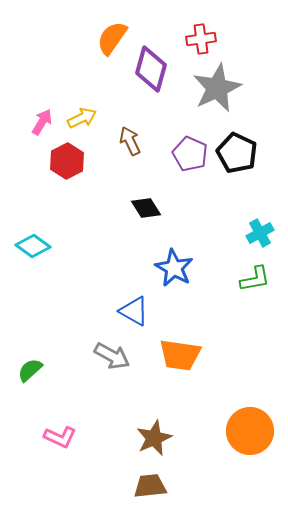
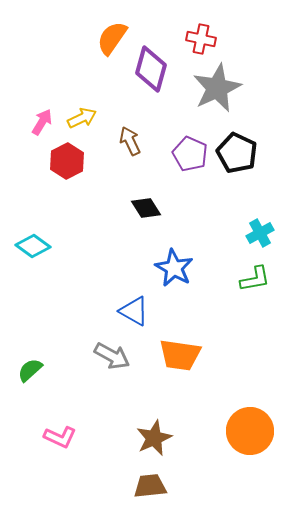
red cross: rotated 20 degrees clockwise
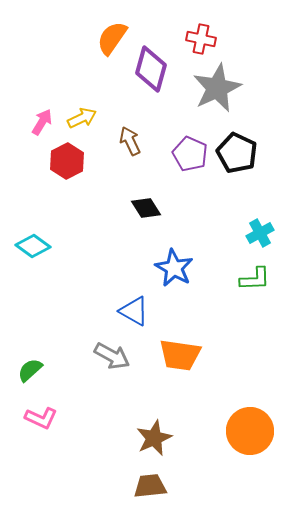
green L-shape: rotated 8 degrees clockwise
pink L-shape: moved 19 px left, 19 px up
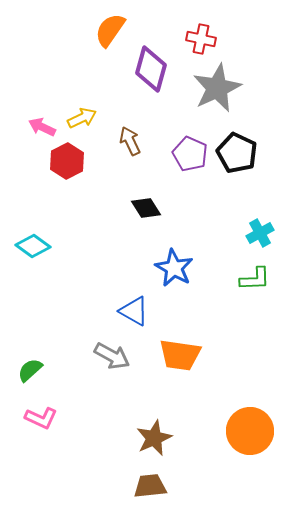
orange semicircle: moved 2 px left, 8 px up
pink arrow: moved 5 px down; rotated 96 degrees counterclockwise
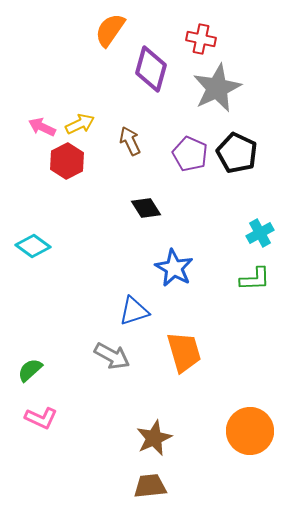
yellow arrow: moved 2 px left, 6 px down
blue triangle: rotated 48 degrees counterclockwise
orange trapezoid: moved 4 px right, 3 px up; rotated 114 degrees counterclockwise
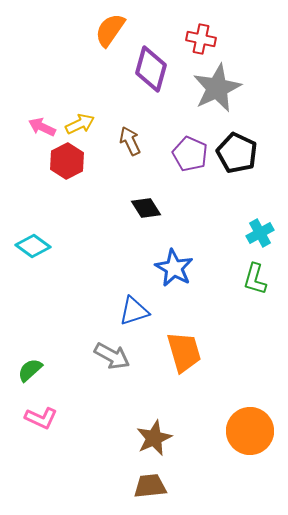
green L-shape: rotated 108 degrees clockwise
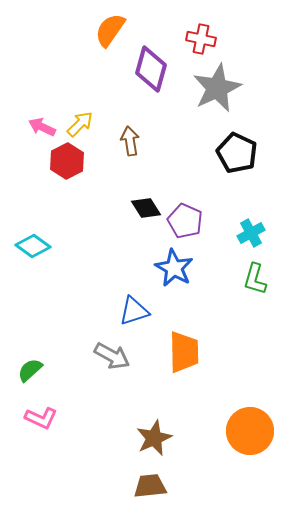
yellow arrow: rotated 20 degrees counterclockwise
brown arrow: rotated 16 degrees clockwise
purple pentagon: moved 5 px left, 67 px down
cyan cross: moved 9 px left
orange trapezoid: rotated 15 degrees clockwise
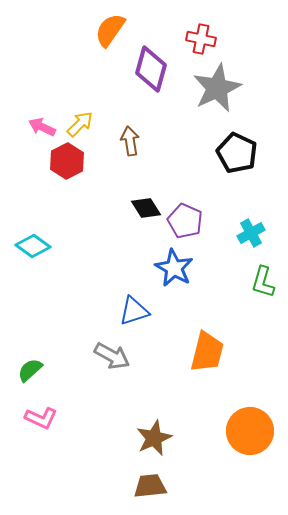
green L-shape: moved 8 px right, 3 px down
orange trapezoid: moved 23 px right; rotated 15 degrees clockwise
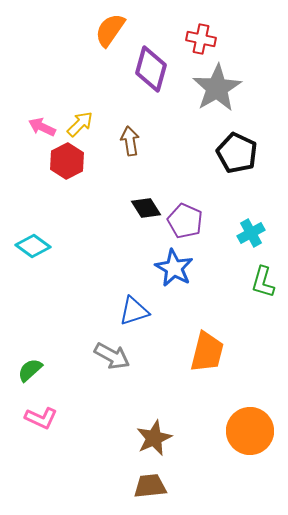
gray star: rotated 6 degrees counterclockwise
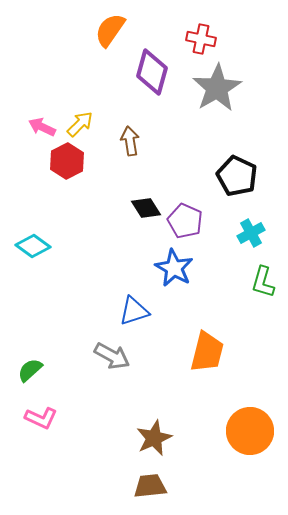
purple diamond: moved 1 px right, 3 px down
black pentagon: moved 23 px down
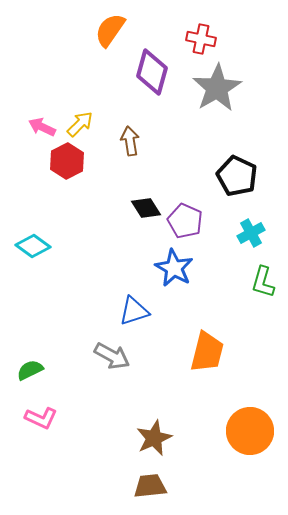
green semicircle: rotated 16 degrees clockwise
